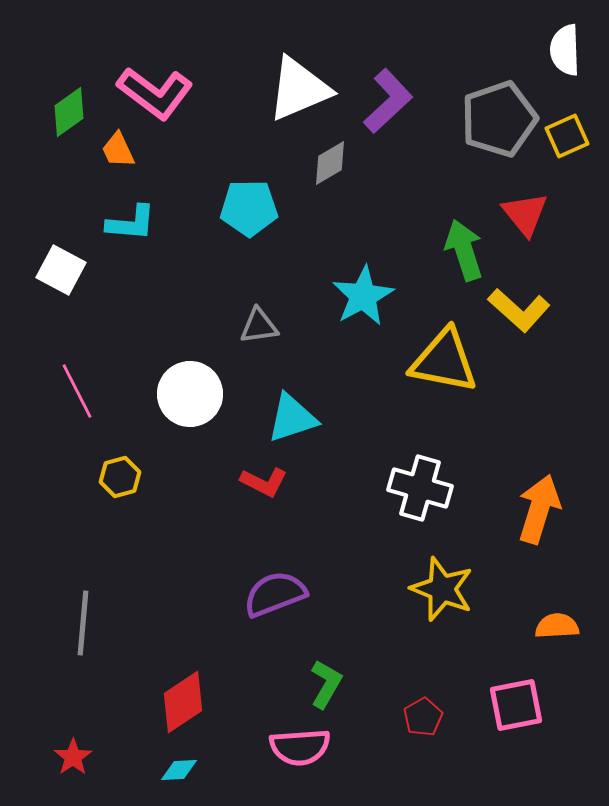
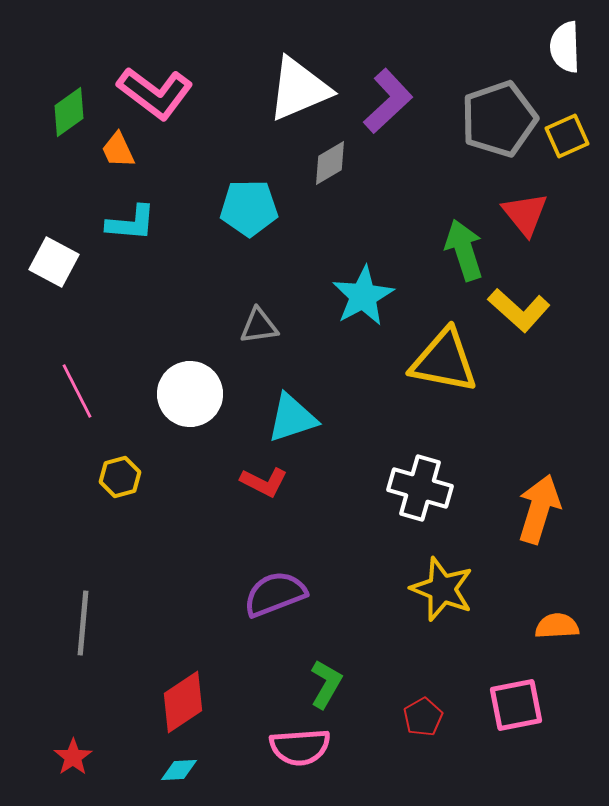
white semicircle: moved 3 px up
white square: moved 7 px left, 8 px up
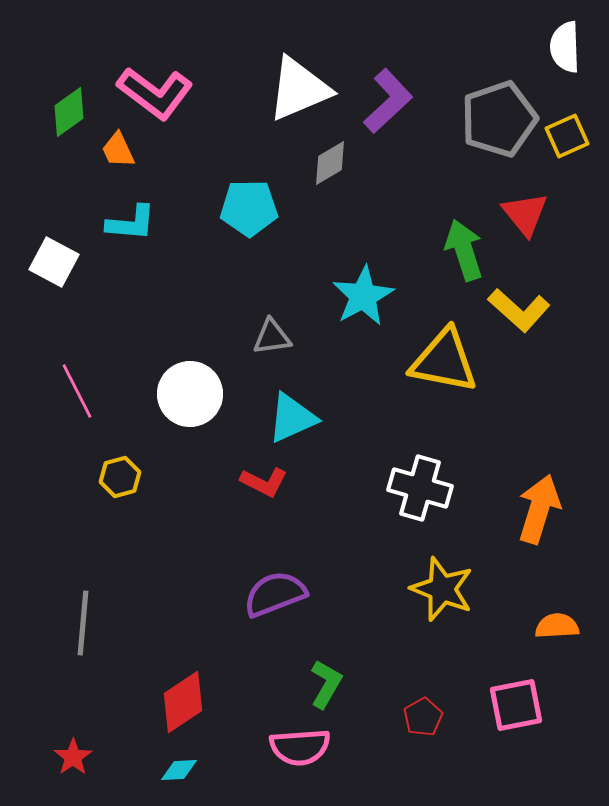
gray triangle: moved 13 px right, 11 px down
cyan triangle: rotated 6 degrees counterclockwise
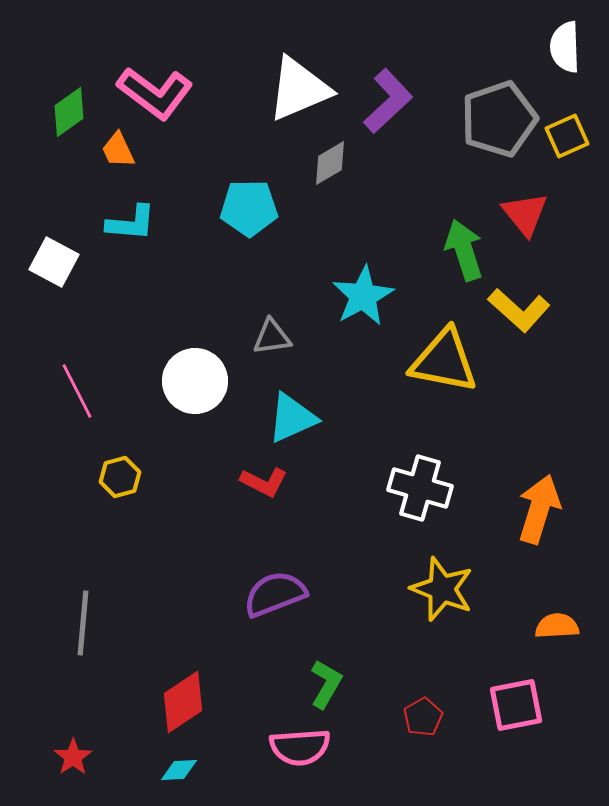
white circle: moved 5 px right, 13 px up
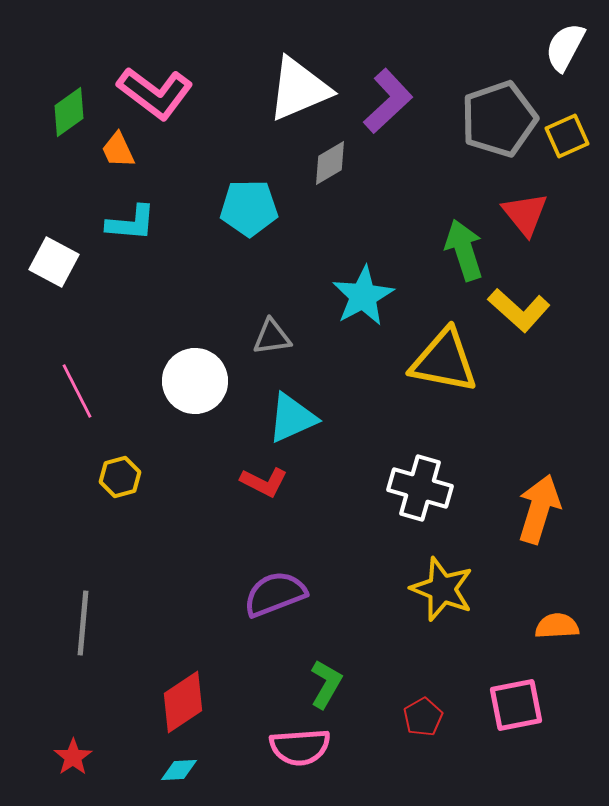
white semicircle: rotated 30 degrees clockwise
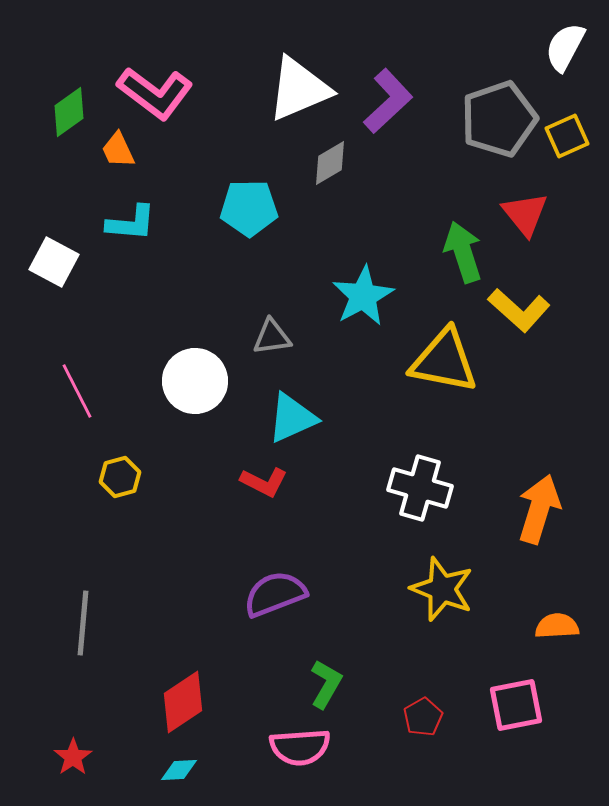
green arrow: moved 1 px left, 2 px down
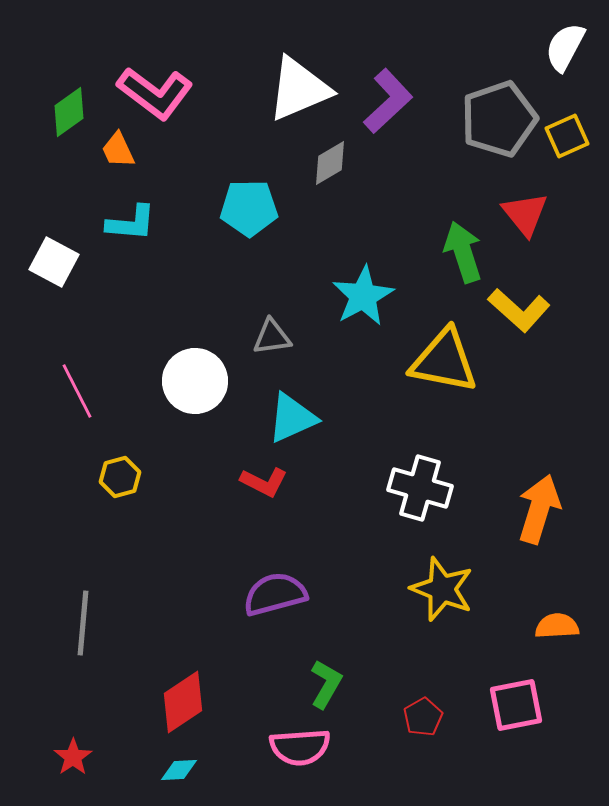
purple semicircle: rotated 6 degrees clockwise
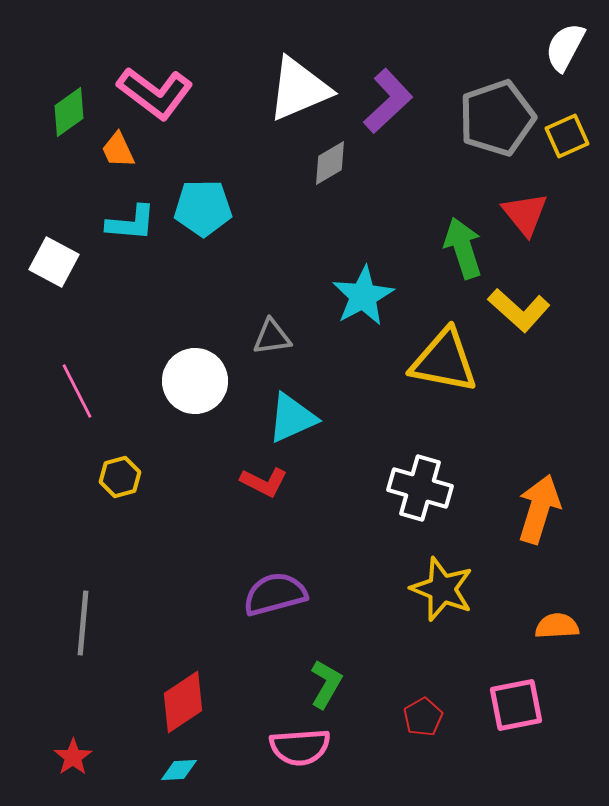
gray pentagon: moved 2 px left, 1 px up
cyan pentagon: moved 46 px left
green arrow: moved 4 px up
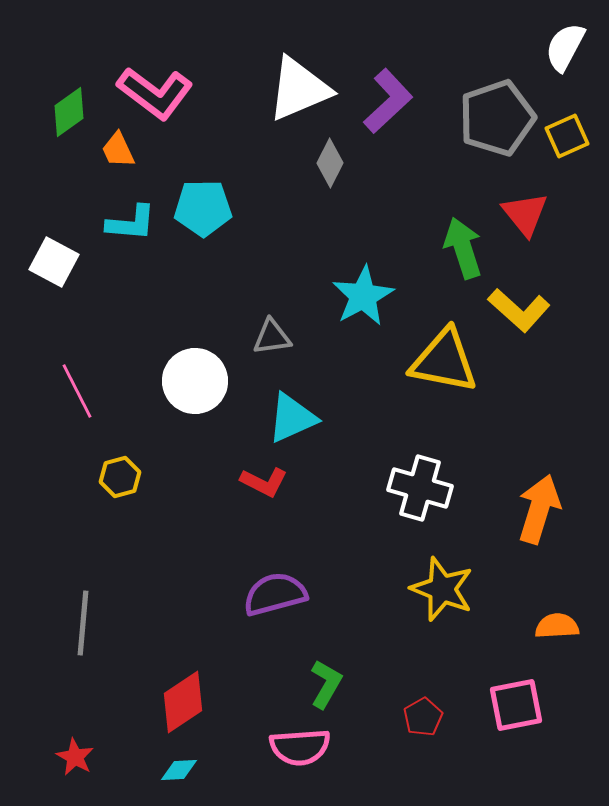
gray diamond: rotated 33 degrees counterclockwise
red star: moved 2 px right; rotated 9 degrees counterclockwise
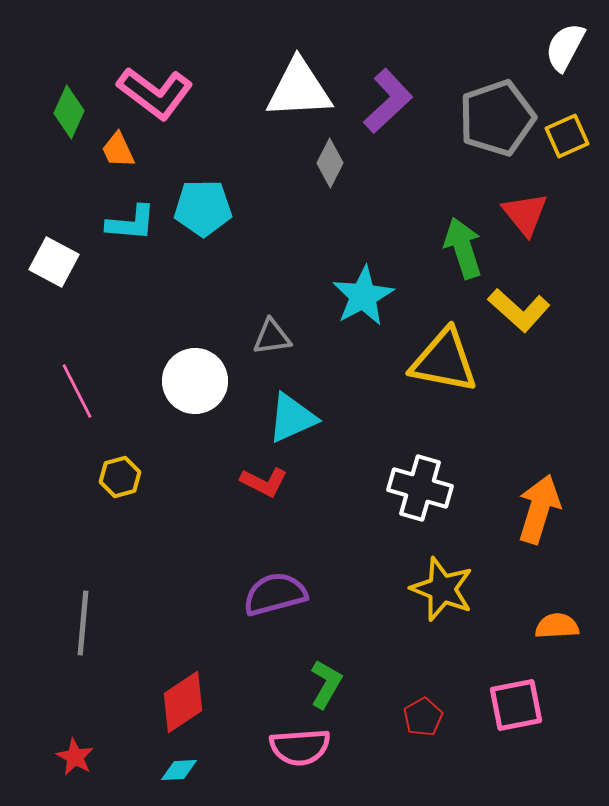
white triangle: rotated 20 degrees clockwise
green diamond: rotated 30 degrees counterclockwise
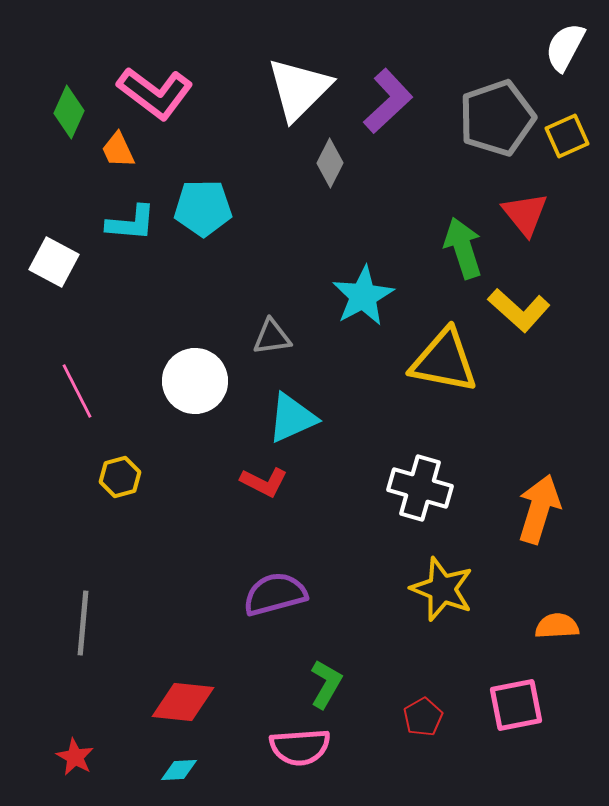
white triangle: rotated 42 degrees counterclockwise
red diamond: rotated 40 degrees clockwise
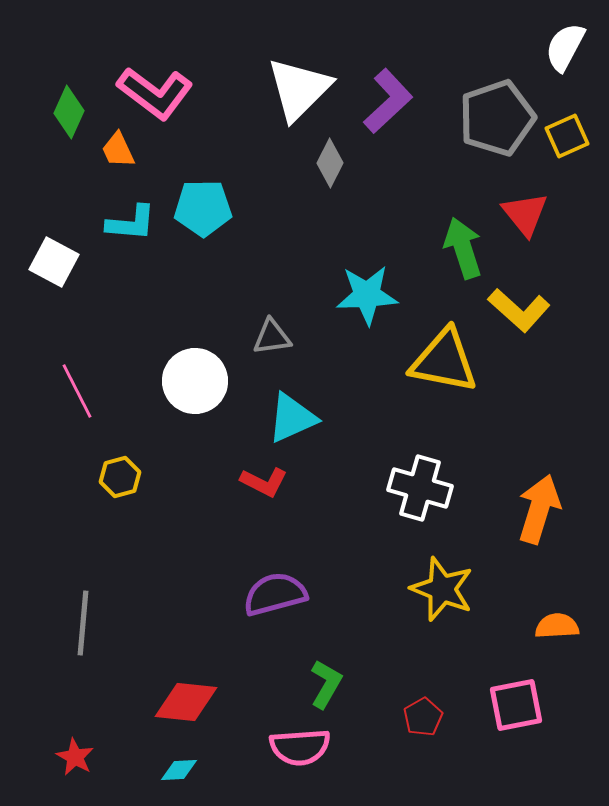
cyan star: moved 4 px right, 1 px up; rotated 26 degrees clockwise
red diamond: moved 3 px right
